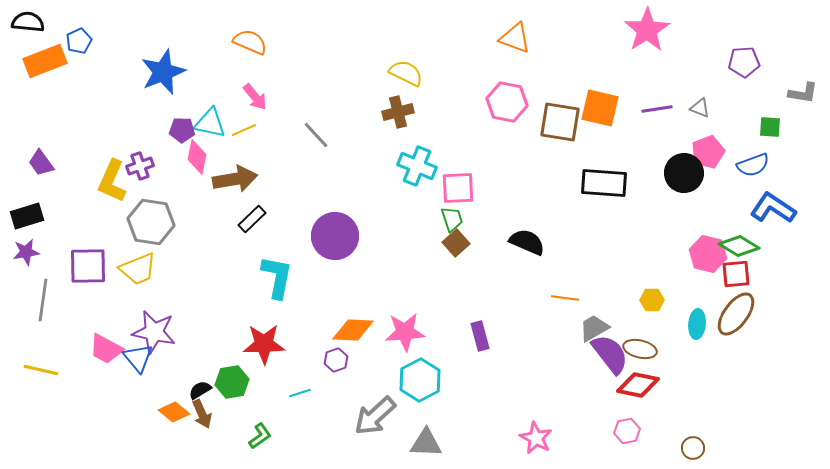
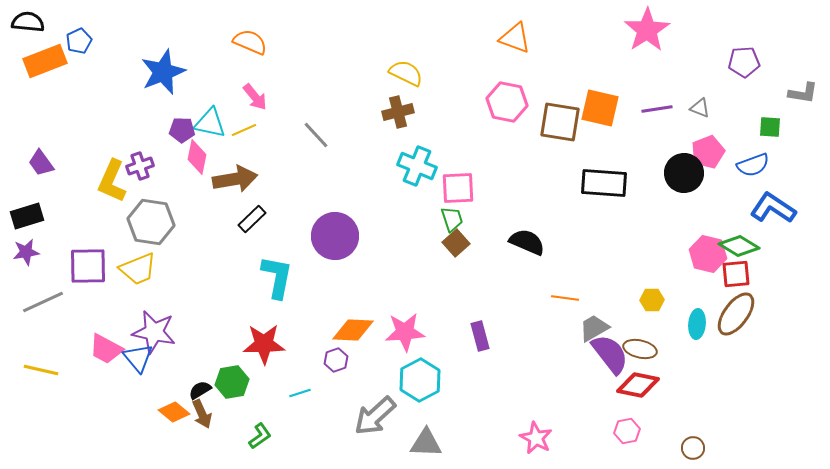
gray line at (43, 300): moved 2 px down; rotated 57 degrees clockwise
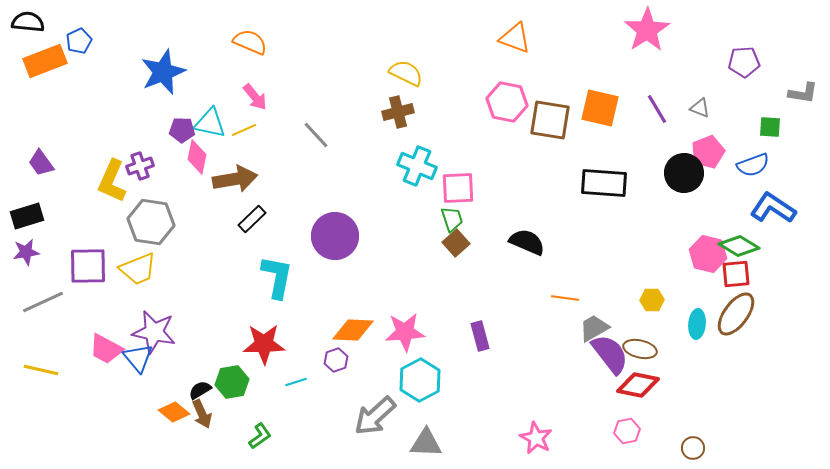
purple line at (657, 109): rotated 68 degrees clockwise
brown square at (560, 122): moved 10 px left, 2 px up
cyan line at (300, 393): moved 4 px left, 11 px up
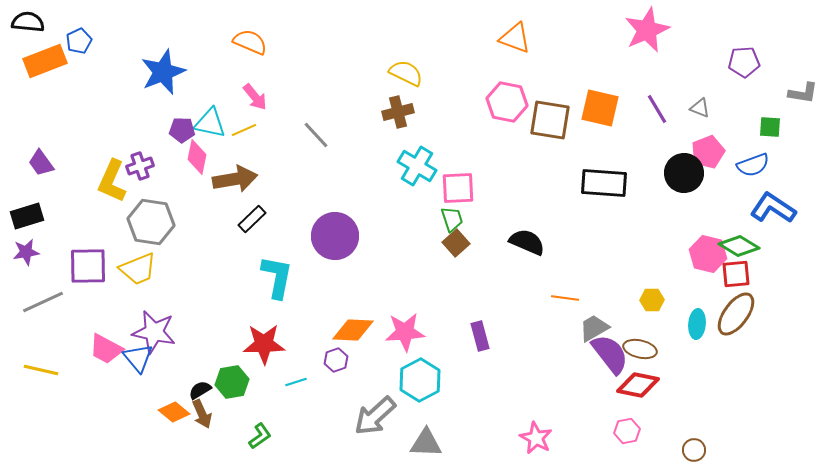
pink star at (647, 30): rotated 9 degrees clockwise
cyan cross at (417, 166): rotated 9 degrees clockwise
brown circle at (693, 448): moved 1 px right, 2 px down
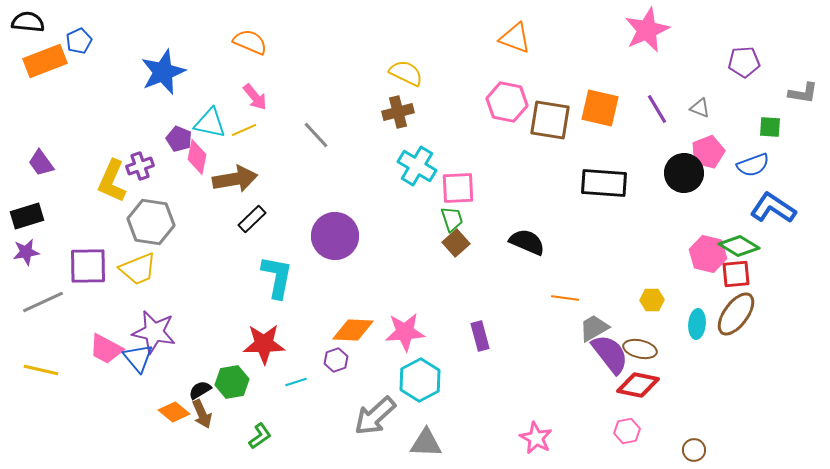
purple pentagon at (182, 130): moved 3 px left, 9 px down; rotated 20 degrees clockwise
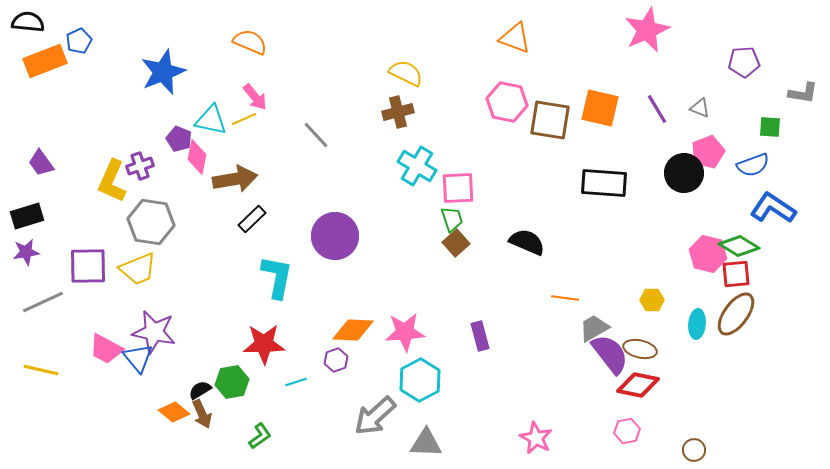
cyan triangle at (210, 123): moved 1 px right, 3 px up
yellow line at (244, 130): moved 11 px up
